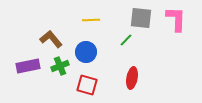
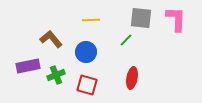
green cross: moved 4 px left, 9 px down
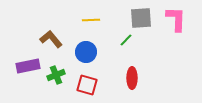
gray square: rotated 10 degrees counterclockwise
red ellipse: rotated 10 degrees counterclockwise
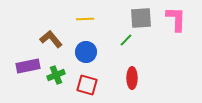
yellow line: moved 6 px left, 1 px up
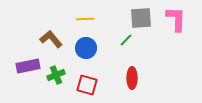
blue circle: moved 4 px up
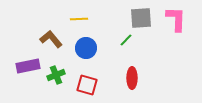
yellow line: moved 6 px left
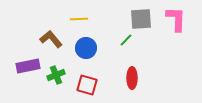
gray square: moved 1 px down
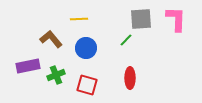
red ellipse: moved 2 px left
